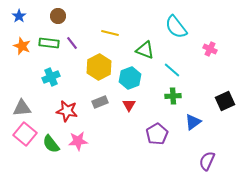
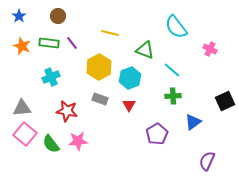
gray rectangle: moved 3 px up; rotated 42 degrees clockwise
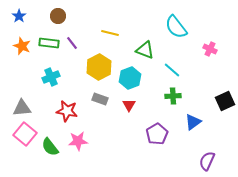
green semicircle: moved 1 px left, 3 px down
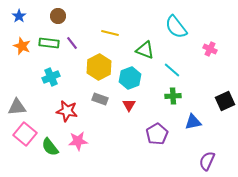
gray triangle: moved 5 px left, 1 px up
blue triangle: rotated 24 degrees clockwise
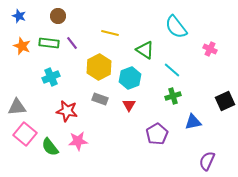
blue star: rotated 16 degrees counterclockwise
green triangle: rotated 12 degrees clockwise
green cross: rotated 14 degrees counterclockwise
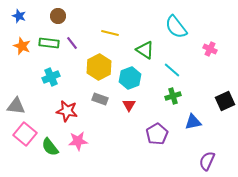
gray triangle: moved 1 px left, 1 px up; rotated 12 degrees clockwise
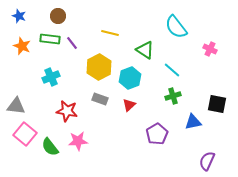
green rectangle: moved 1 px right, 4 px up
black square: moved 8 px left, 3 px down; rotated 36 degrees clockwise
red triangle: rotated 16 degrees clockwise
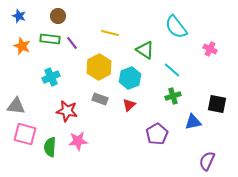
pink square: rotated 25 degrees counterclockwise
green semicircle: rotated 42 degrees clockwise
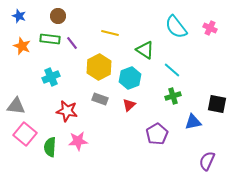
pink cross: moved 21 px up
pink square: rotated 25 degrees clockwise
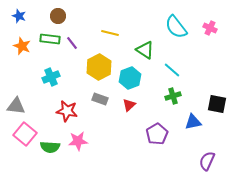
green semicircle: rotated 90 degrees counterclockwise
